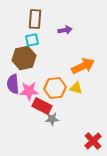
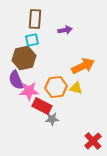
purple semicircle: moved 3 px right, 4 px up; rotated 18 degrees counterclockwise
orange hexagon: moved 1 px right, 1 px up
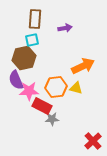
purple arrow: moved 2 px up
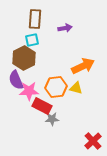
brown hexagon: rotated 15 degrees counterclockwise
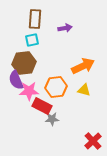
brown hexagon: moved 5 px down; rotated 20 degrees clockwise
yellow triangle: moved 8 px right, 2 px down
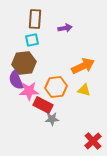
red rectangle: moved 1 px right, 1 px up
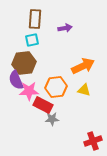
red cross: rotated 24 degrees clockwise
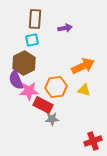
brown hexagon: rotated 20 degrees counterclockwise
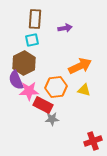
orange arrow: moved 3 px left
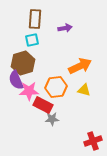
brown hexagon: moved 1 px left; rotated 10 degrees clockwise
